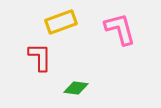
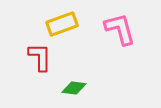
yellow rectangle: moved 1 px right, 2 px down
green diamond: moved 2 px left
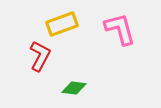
red L-shape: moved 1 px up; rotated 28 degrees clockwise
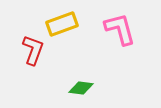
red L-shape: moved 7 px left, 6 px up; rotated 8 degrees counterclockwise
green diamond: moved 7 px right
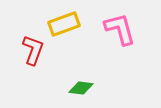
yellow rectangle: moved 2 px right
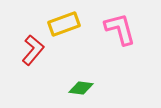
red L-shape: rotated 20 degrees clockwise
